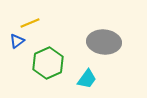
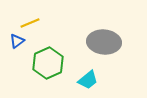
cyan trapezoid: moved 1 px right, 1 px down; rotated 15 degrees clockwise
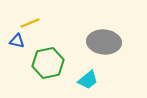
blue triangle: rotated 49 degrees clockwise
green hexagon: rotated 12 degrees clockwise
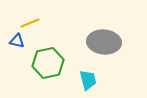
cyan trapezoid: rotated 65 degrees counterclockwise
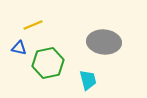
yellow line: moved 3 px right, 2 px down
blue triangle: moved 2 px right, 7 px down
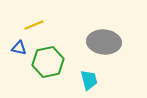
yellow line: moved 1 px right
green hexagon: moved 1 px up
cyan trapezoid: moved 1 px right
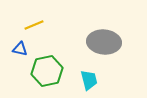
blue triangle: moved 1 px right, 1 px down
green hexagon: moved 1 px left, 9 px down
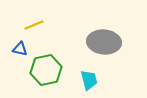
green hexagon: moved 1 px left, 1 px up
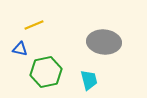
green hexagon: moved 2 px down
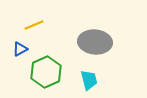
gray ellipse: moved 9 px left
blue triangle: rotated 42 degrees counterclockwise
green hexagon: rotated 12 degrees counterclockwise
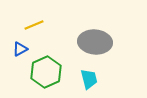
cyan trapezoid: moved 1 px up
